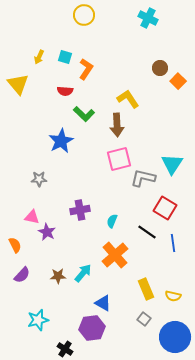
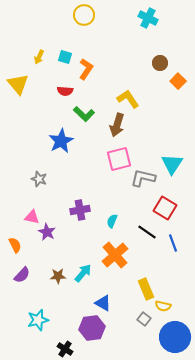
brown circle: moved 5 px up
brown arrow: rotated 20 degrees clockwise
gray star: rotated 21 degrees clockwise
blue line: rotated 12 degrees counterclockwise
yellow semicircle: moved 10 px left, 10 px down
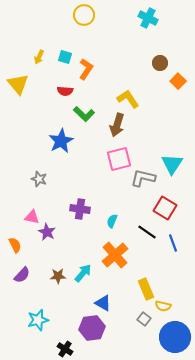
purple cross: moved 1 px up; rotated 18 degrees clockwise
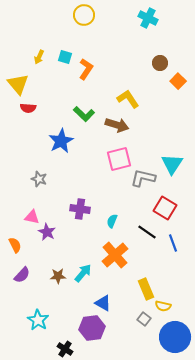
red semicircle: moved 37 px left, 17 px down
brown arrow: rotated 90 degrees counterclockwise
cyan star: rotated 25 degrees counterclockwise
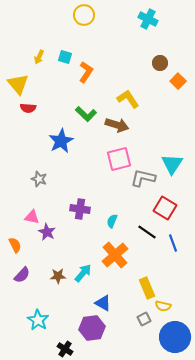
cyan cross: moved 1 px down
orange L-shape: moved 3 px down
green L-shape: moved 2 px right
yellow rectangle: moved 1 px right, 1 px up
gray square: rotated 24 degrees clockwise
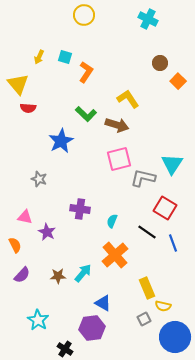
pink triangle: moved 7 px left
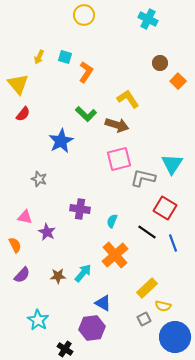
red semicircle: moved 5 px left, 6 px down; rotated 56 degrees counterclockwise
yellow rectangle: rotated 70 degrees clockwise
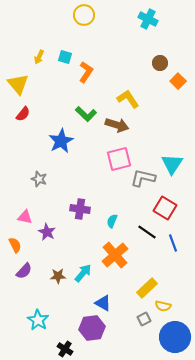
purple semicircle: moved 2 px right, 4 px up
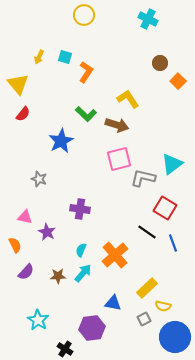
cyan triangle: rotated 20 degrees clockwise
cyan semicircle: moved 31 px left, 29 px down
purple semicircle: moved 2 px right, 1 px down
blue triangle: moved 10 px right; rotated 18 degrees counterclockwise
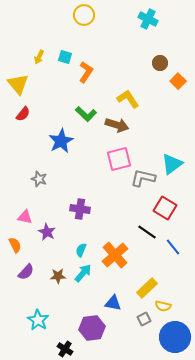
blue line: moved 4 px down; rotated 18 degrees counterclockwise
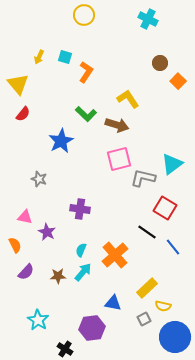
cyan arrow: moved 1 px up
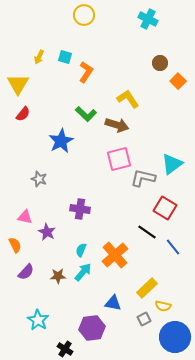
yellow triangle: rotated 10 degrees clockwise
